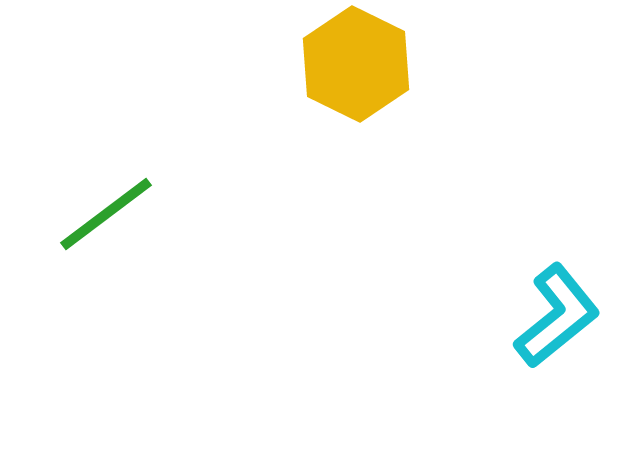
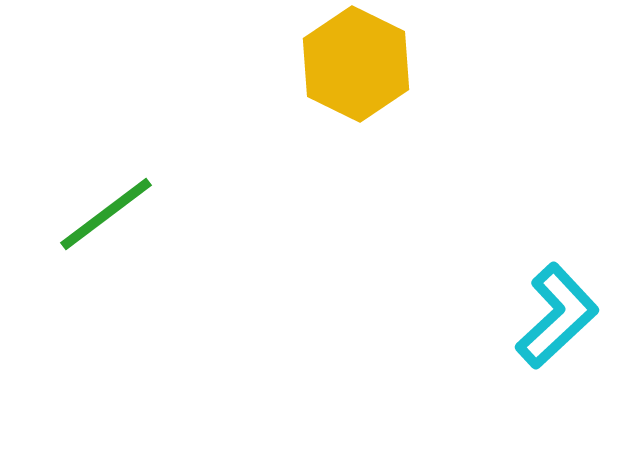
cyan L-shape: rotated 4 degrees counterclockwise
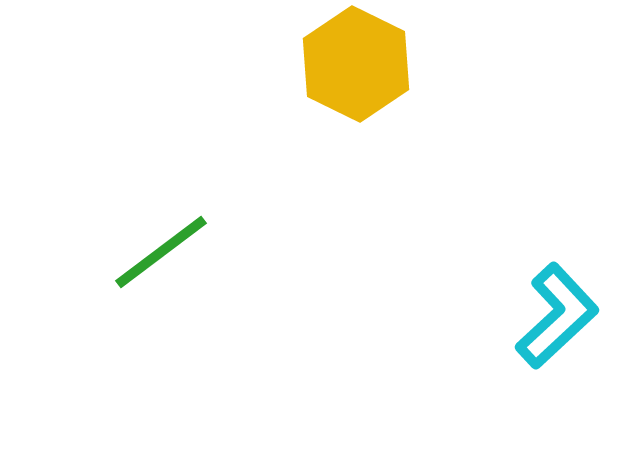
green line: moved 55 px right, 38 px down
